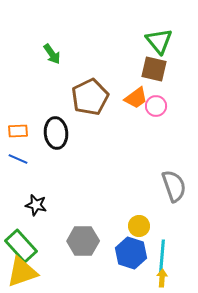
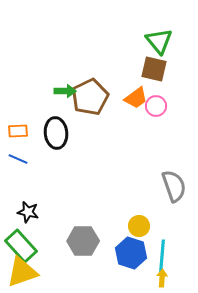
green arrow: moved 13 px right, 37 px down; rotated 55 degrees counterclockwise
black star: moved 8 px left, 7 px down
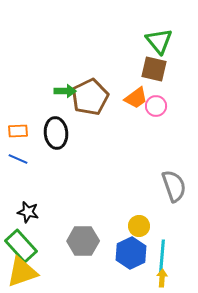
blue hexagon: rotated 16 degrees clockwise
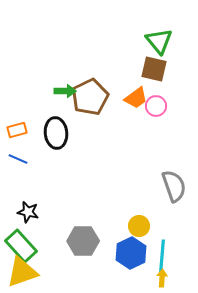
orange rectangle: moved 1 px left, 1 px up; rotated 12 degrees counterclockwise
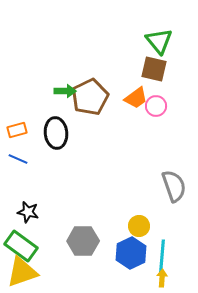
green rectangle: rotated 12 degrees counterclockwise
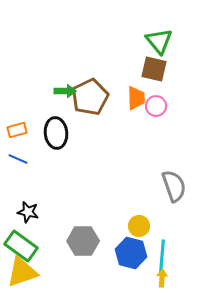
orange trapezoid: rotated 55 degrees counterclockwise
blue hexagon: rotated 20 degrees counterclockwise
